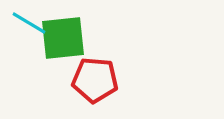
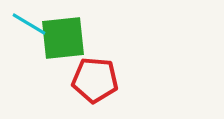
cyan line: moved 1 px down
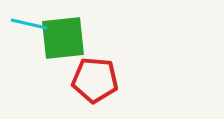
cyan line: rotated 18 degrees counterclockwise
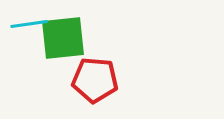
cyan line: rotated 21 degrees counterclockwise
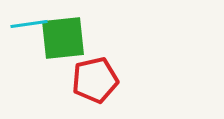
red pentagon: rotated 18 degrees counterclockwise
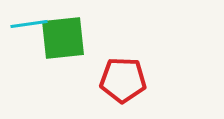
red pentagon: moved 28 px right; rotated 15 degrees clockwise
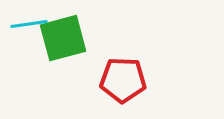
green square: rotated 9 degrees counterclockwise
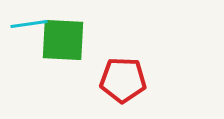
green square: moved 2 px down; rotated 18 degrees clockwise
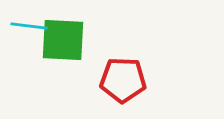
cyan line: moved 2 px down; rotated 15 degrees clockwise
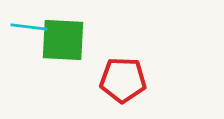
cyan line: moved 1 px down
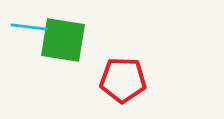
green square: rotated 6 degrees clockwise
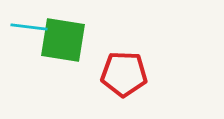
red pentagon: moved 1 px right, 6 px up
